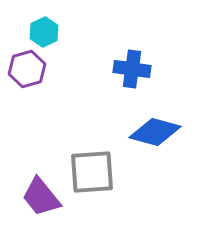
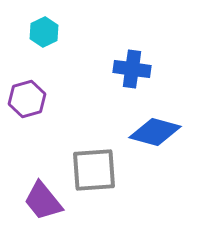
purple hexagon: moved 30 px down
gray square: moved 2 px right, 2 px up
purple trapezoid: moved 2 px right, 4 px down
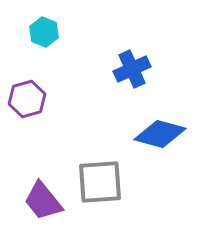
cyan hexagon: rotated 12 degrees counterclockwise
blue cross: rotated 33 degrees counterclockwise
blue diamond: moved 5 px right, 2 px down
gray square: moved 6 px right, 12 px down
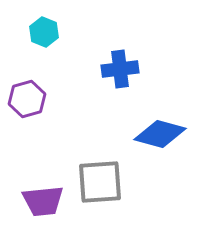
blue cross: moved 12 px left; rotated 18 degrees clockwise
purple trapezoid: rotated 57 degrees counterclockwise
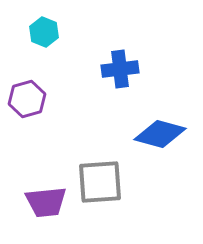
purple trapezoid: moved 3 px right, 1 px down
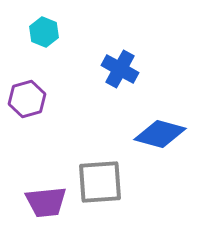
blue cross: rotated 36 degrees clockwise
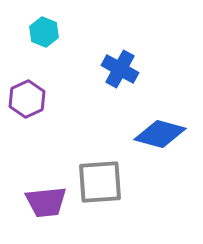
purple hexagon: rotated 9 degrees counterclockwise
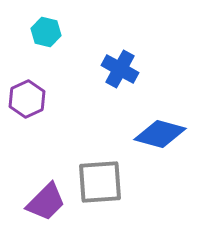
cyan hexagon: moved 2 px right; rotated 8 degrees counterclockwise
purple trapezoid: rotated 39 degrees counterclockwise
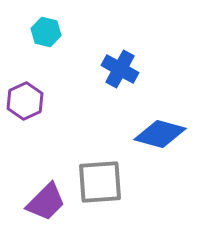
purple hexagon: moved 2 px left, 2 px down
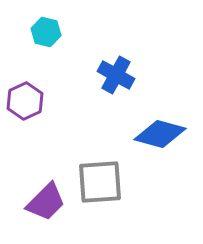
blue cross: moved 4 px left, 6 px down
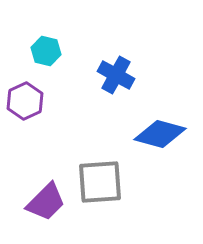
cyan hexagon: moved 19 px down
